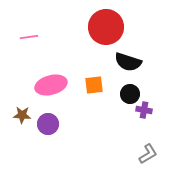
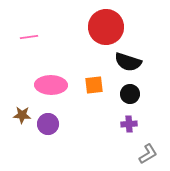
pink ellipse: rotated 16 degrees clockwise
purple cross: moved 15 px left, 14 px down; rotated 14 degrees counterclockwise
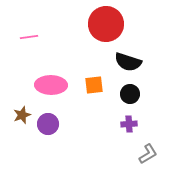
red circle: moved 3 px up
brown star: rotated 24 degrees counterclockwise
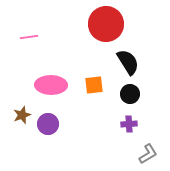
black semicircle: rotated 140 degrees counterclockwise
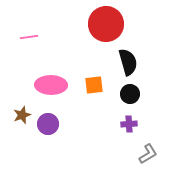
black semicircle: rotated 16 degrees clockwise
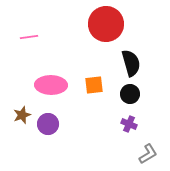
black semicircle: moved 3 px right, 1 px down
purple cross: rotated 28 degrees clockwise
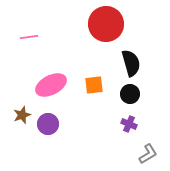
pink ellipse: rotated 28 degrees counterclockwise
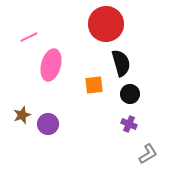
pink line: rotated 18 degrees counterclockwise
black semicircle: moved 10 px left
pink ellipse: moved 20 px up; rotated 48 degrees counterclockwise
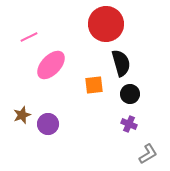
pink ellipse: rotated 28 degrees clockwise
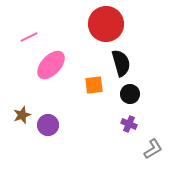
purple circle: moved 1 px down
gray L-shape: moved 5 px right, 5 px up
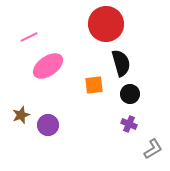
pink ellipse: moved 3 px left, 1 px down; rotated 12 degrees clockwise
brown star: moved 1 px left
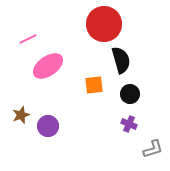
red circle: moved 2 px left
pink line: moved 1 px left, 2 px down
black semicircle: moved 3 px up
purple circle: moved 1 px down
gray L-shape: rotated 15 degrees clockwise
